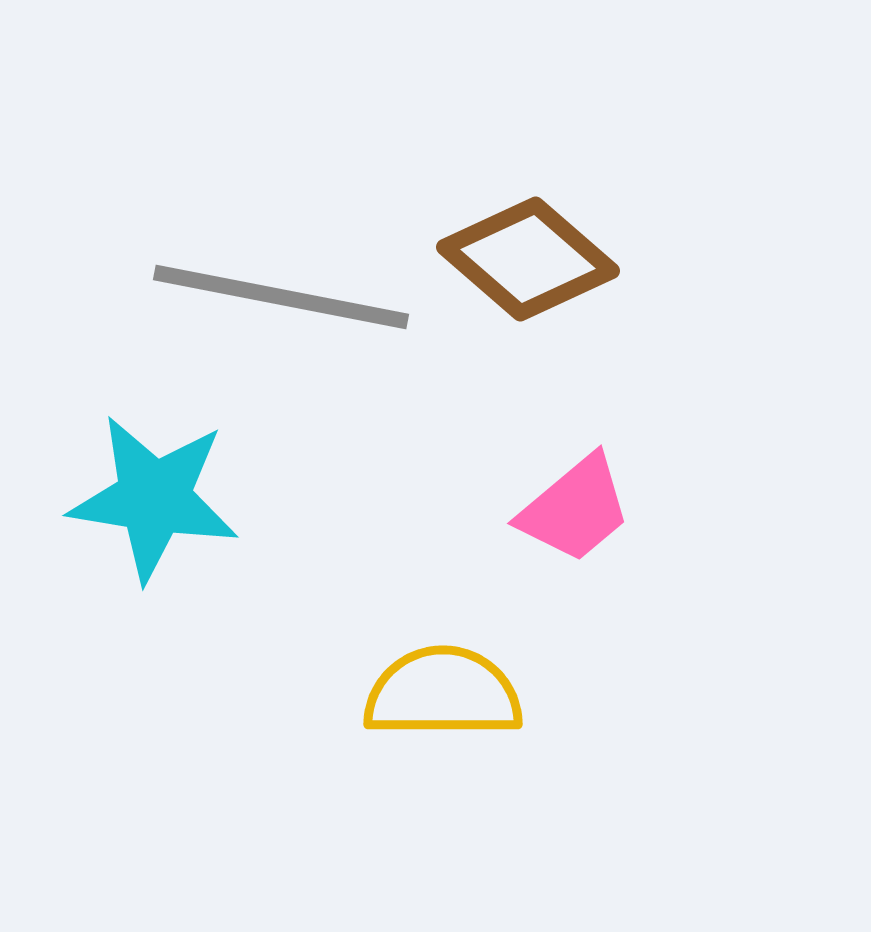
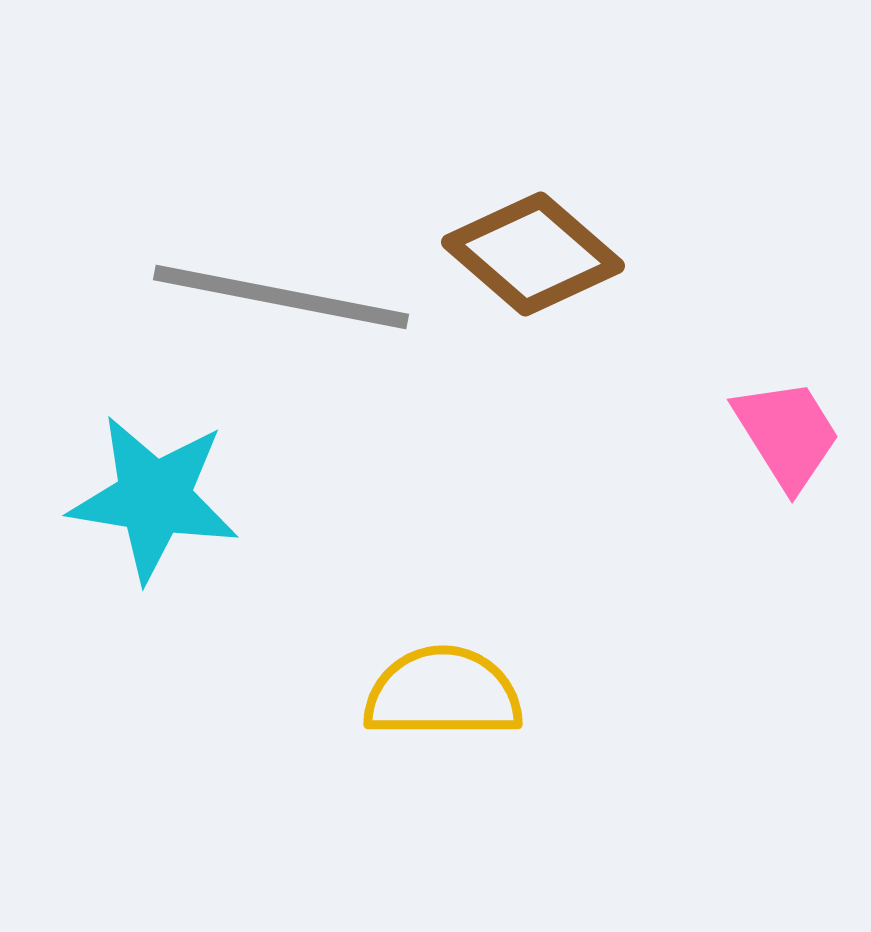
brown diamond: moved 5 px right, 5 px up
pink trapezoid: moved 212 px right, 75 px up; rotated 82 degrees counterclockwise
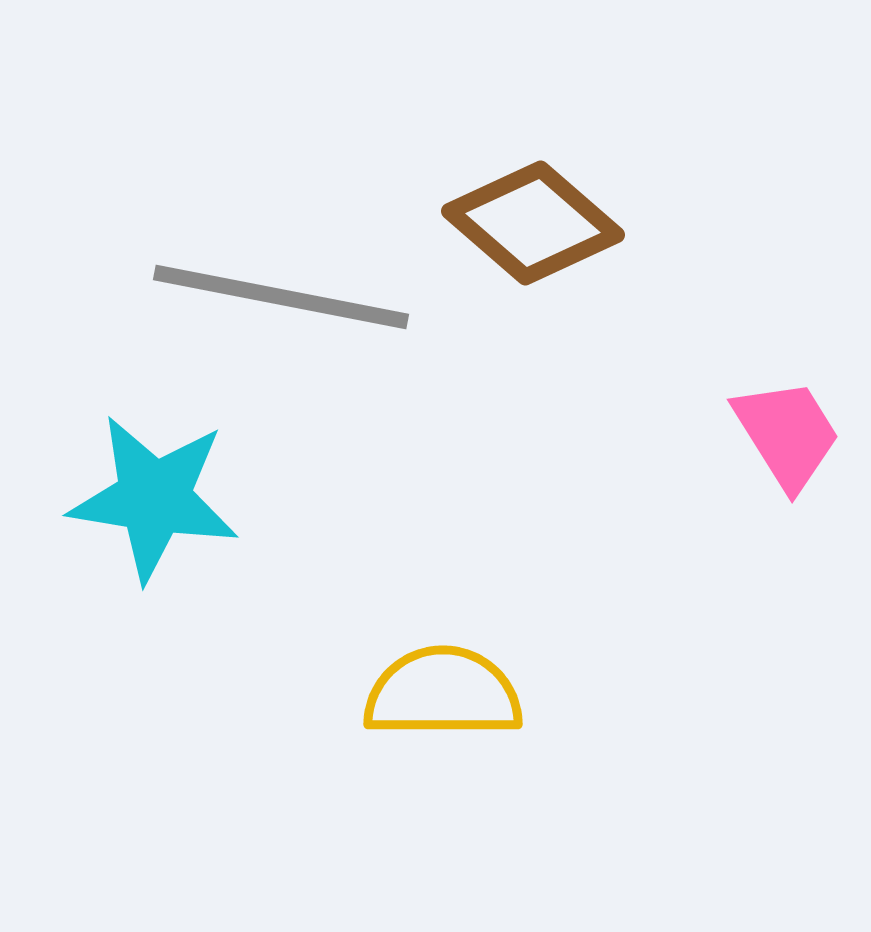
brown diamond: moved 31 px up
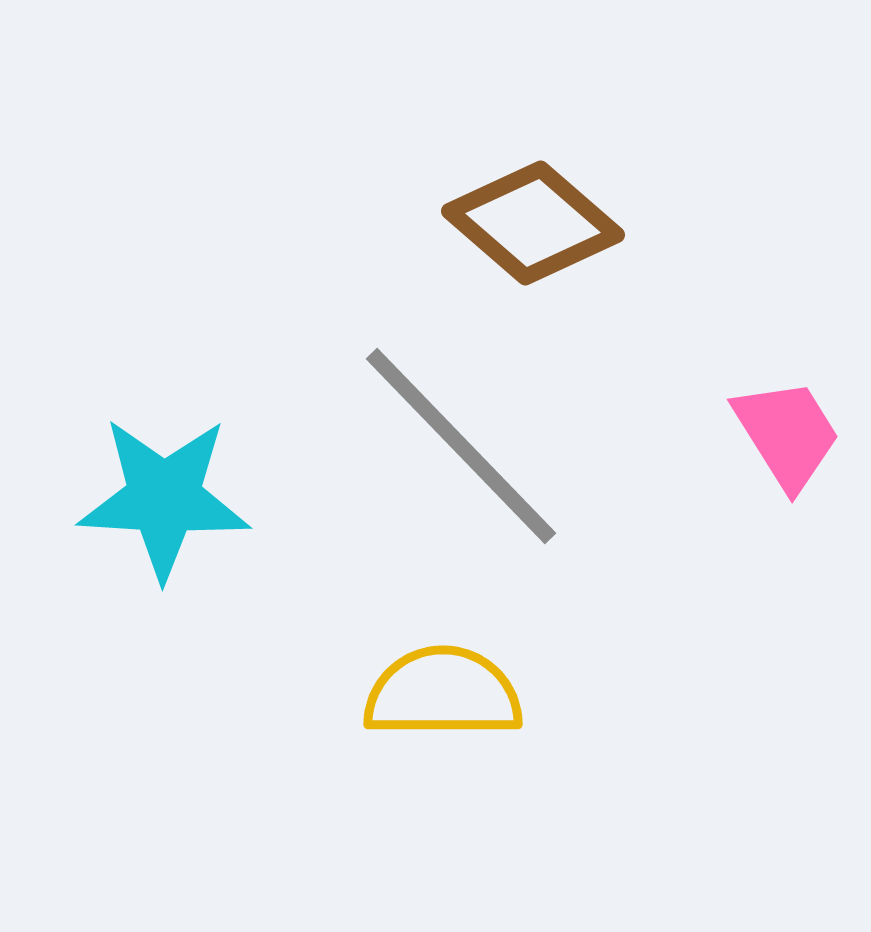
gray line: moved 180 px right, 149 px down; rotated 35 degrees clockwise
cyan star: moved 10 px right; rotated 6 degrees counterclockwise
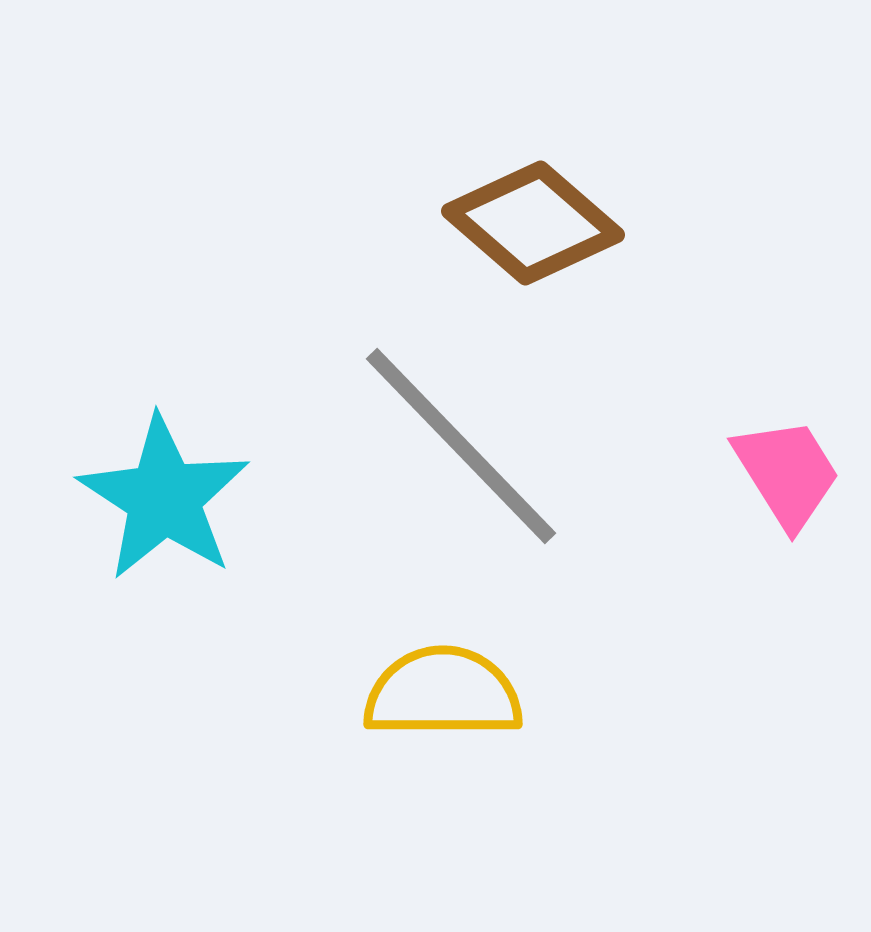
pink trapezoid: moved 39 px down
cyan star: rotated 30 degrees clockwise
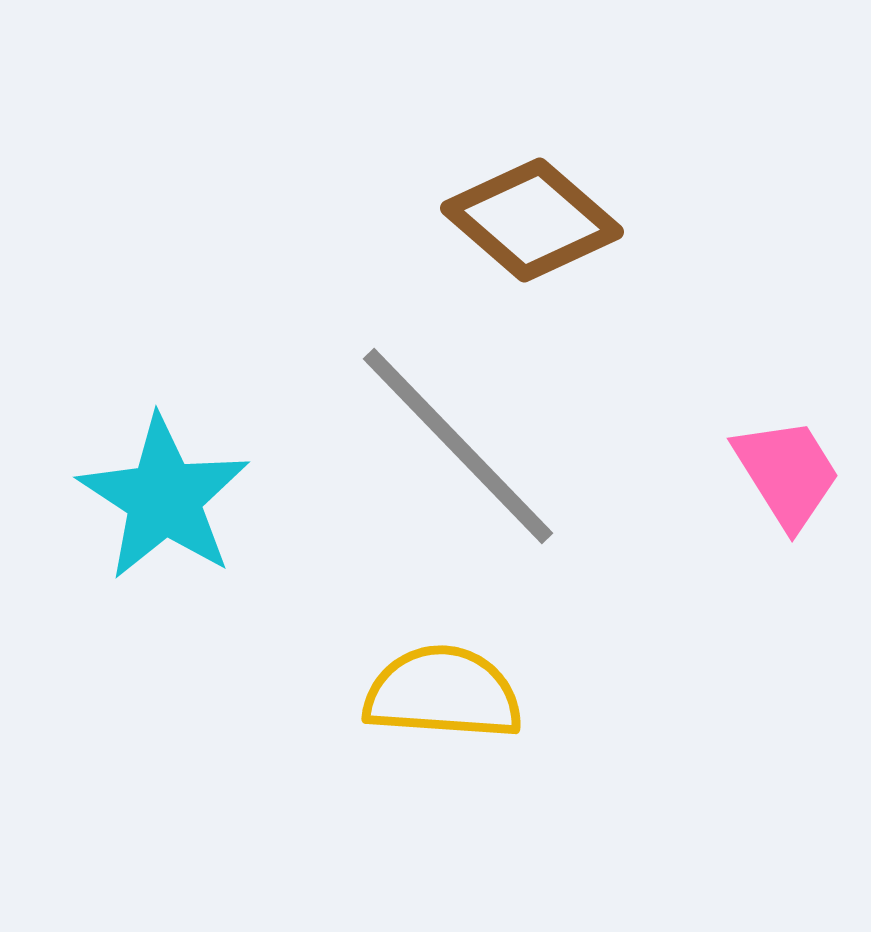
brown diamond: moved 1 px left, 3 px up
gray line: moved 3 px left
yellow semicircle: rotated 4 degrees clockwise
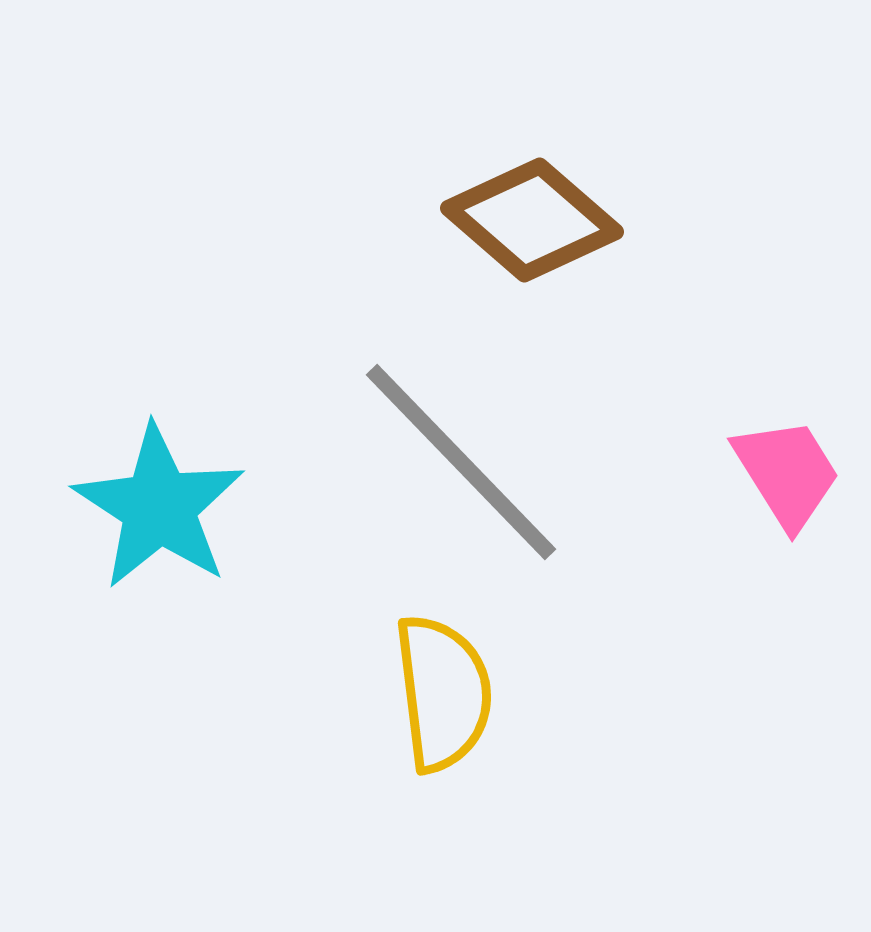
gray line: moved 3 px right, 16 px down
cyan star: moved 5 px left, 9 px down
yellow semicircle: rotated 79 degrees clockwise
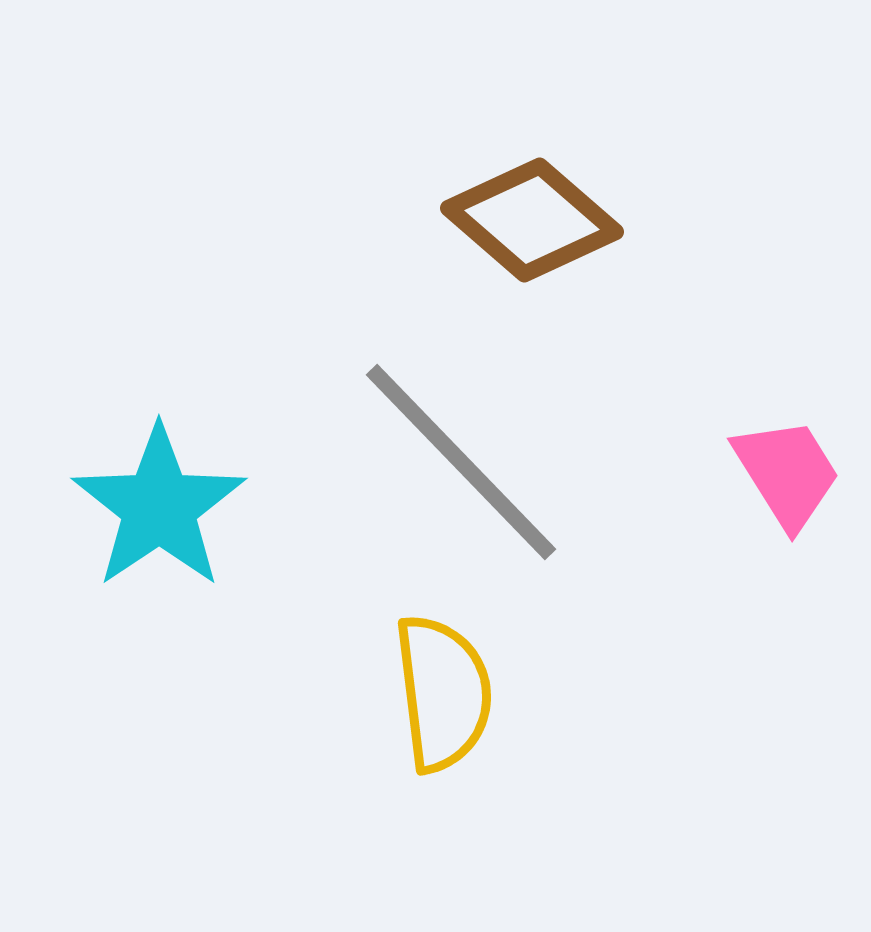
cyan star: rotated 5 degrees clockwise
